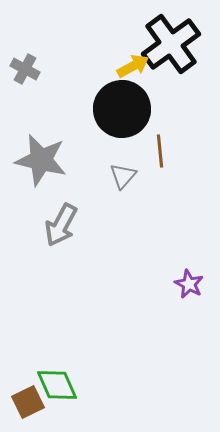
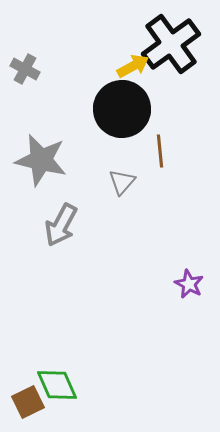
gray triangle: moved 1 px left, 6 px down
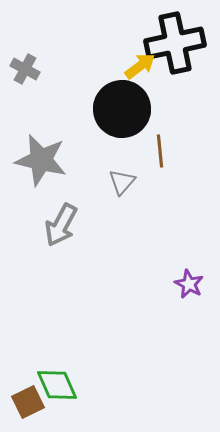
black cross: moved 4 px right, 1 px up; rotated 24 degrees clockwise
yellow arrow: moved 7 px right; rotated 8 degrees counterclockwise
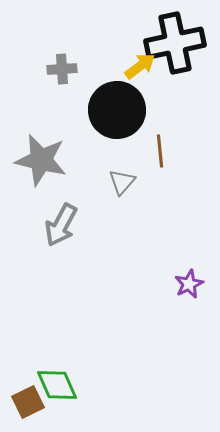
gray cross: moved 37 px right; rotated 32 degrees counterclockwise
black circle: moved 5 px left, 1 px down
purple star: rotated 20 degrees clockwise
